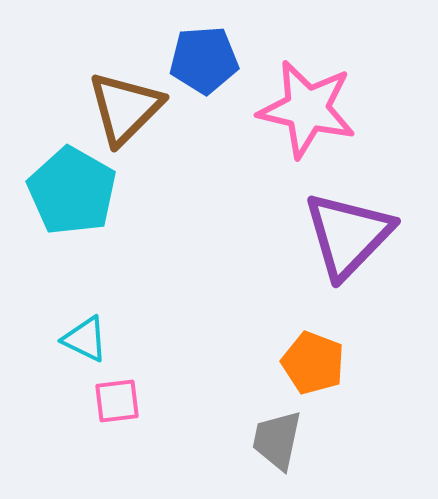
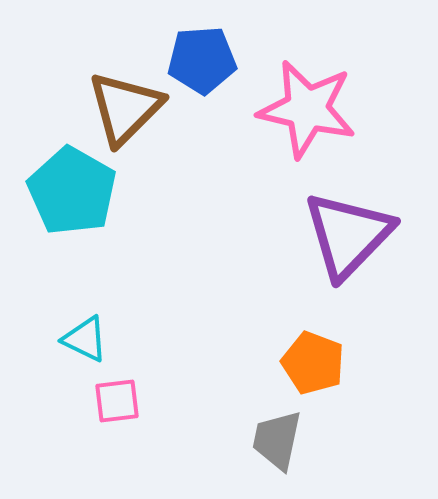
blue pentagon: moved 2 px left
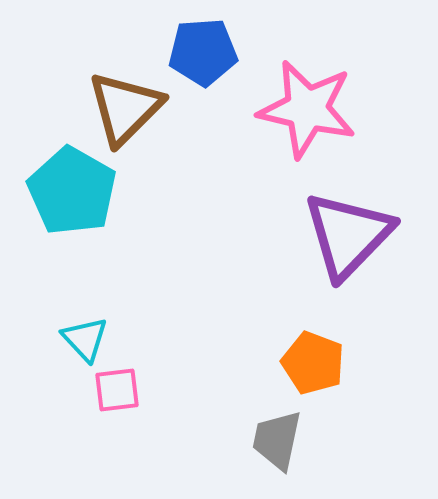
blue pentagon: moved 1 px right, 8 px up
cyan triangle: rotated 21 degrees clockwise
pink square: moved 11 px up
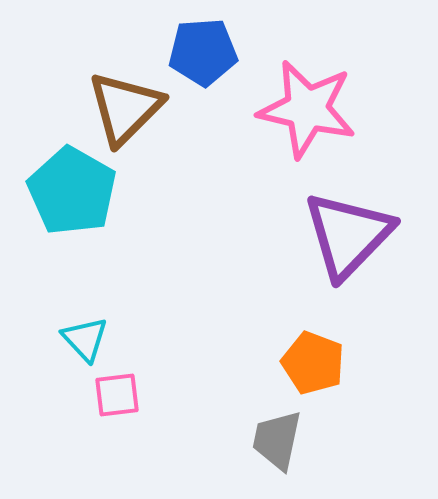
pink square: moved 5 px down
